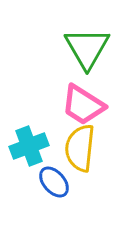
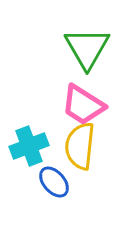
yellow semicircle: moved 2 px up
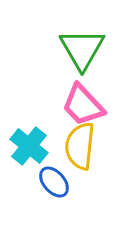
green triangle: moved 5 px left, 1 px down
pink trapezoid: rotated 15 degrees clockwise
cyan cross: rotated 30 degrees counterclockwise
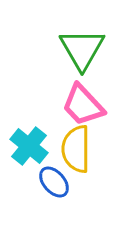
yellow semicircle: moved 4 px left, 3 px down; rotated 6 degrees counterclockwise
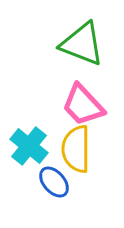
green triangle: moved 5 px up; rotated 39 degrees counterclockwise
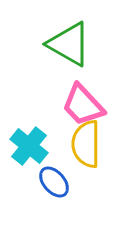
green triangle: moved 13 px left; rotated 9 degrees clockwise
yellow semicircle: moved 10 px right, 5 px up
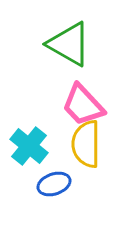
blue ellipse: moved 2 px down; rotated 68 degrees counterclockwise
